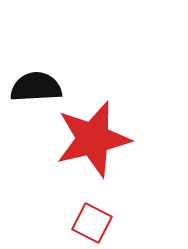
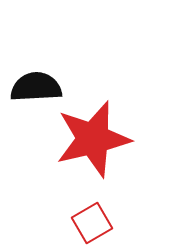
red square: rotated 33 degrees clockwise
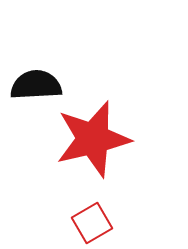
black semicircle: moved 2 px up
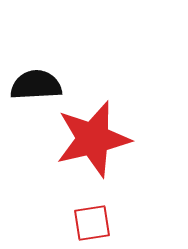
red square: rotated 21 degrees clockwise
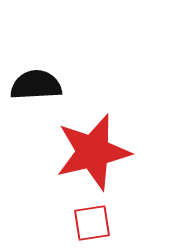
red star: moved 13 px down
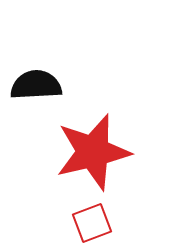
red square: rotated 12 degrees counterclockwise
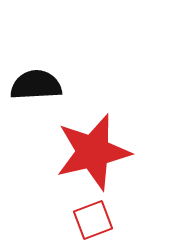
red square: moved 1 px right, 3 px up
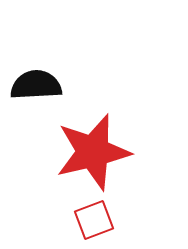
red square: moved 1 px right
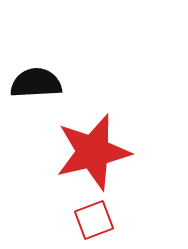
black semicircle: moved 2 px up
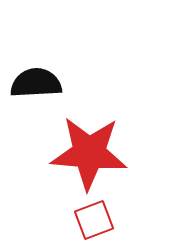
red star: moved 4 px left, 1 px down; rotated 18 degrees clockwise
